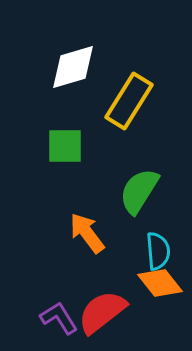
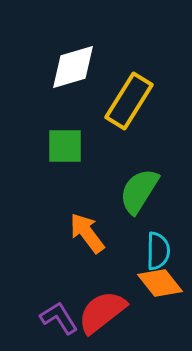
cyan semicircle: rotated 6 degrees clockwise
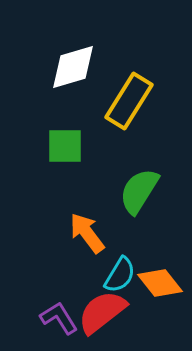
cyan semicircle: moved 38 px left, 24 px down; rotated 30 degrees clockwise
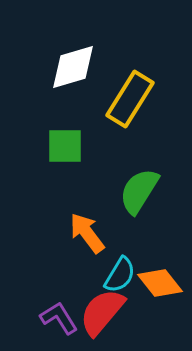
yellow rectangle: moved 1 px right, 2 px up
red semicircle: rotated 12 degrees counterclockwise
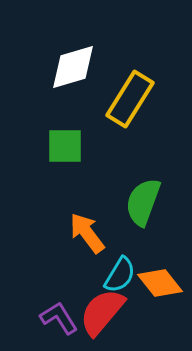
green semicircle: moved 4 px right, 11 px down; rotated 12 degrees counterclockwise
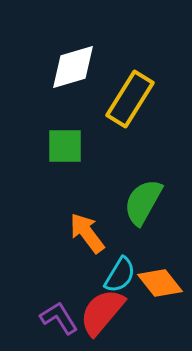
green semicircle: rotated 9 degrees clockwise
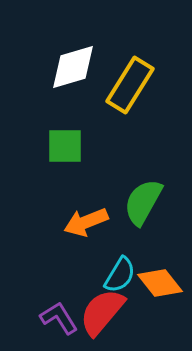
yellow rectangle: moved 14 px up
orange arrow: moved 1 px left, 11 px up; rotated 75 degrees counterclockwise
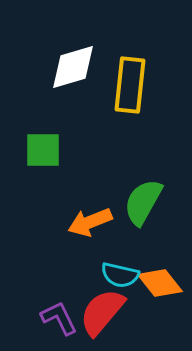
yellow rectangle: rotated 26 degrees counterclockwise
green square: moved 22 px left, 4 px down
orange arrow: moved 4 px right
cyan semicircle: rotated 72 degrees clockwise
purple L-shape: rotated 6 degrees clockwise
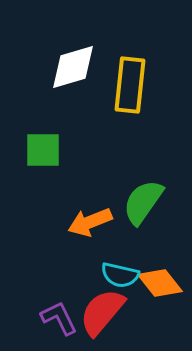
green semicircle: rotated 6 degrees clockwise
